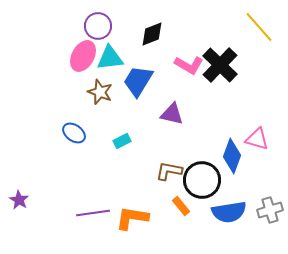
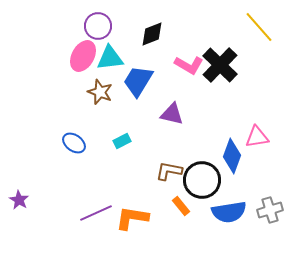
blue ellipse: moved 10 px down
pink triangle: moved 2 px up; rotated 25 degrees counterclockwise
purple line: moved 3 px right; rotated 16 degrees counterclockwise
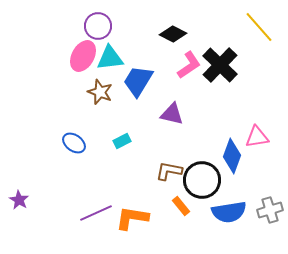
black diamond: moved 21 px right; rotated 48 degrees clockwise
pink L-shape: rotated 64 degrees counterclockwise
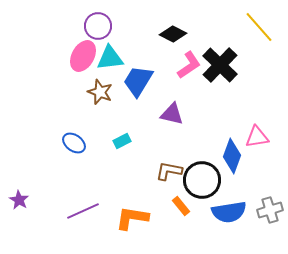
purple line: moved 13 px left, 2 px up
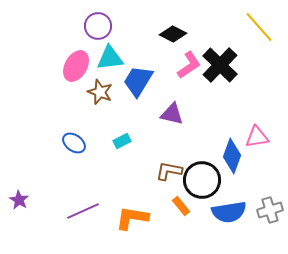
pink ellipse: moved 7 px left, 10 px down
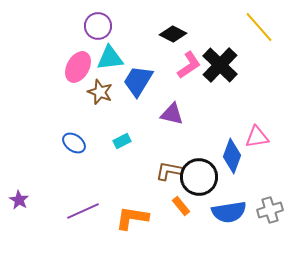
pink ellipse: moved 2 px right, 1 px down
black circle: moved 3 px left, 3 px up
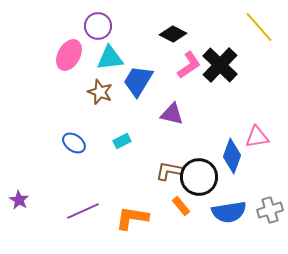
pink ellipse: moved 9 px left, 12 px up
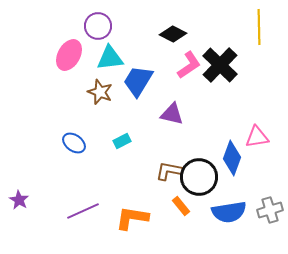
yellow line: rotated 40 degrees clockwise
blue diamond: moved 2 px down
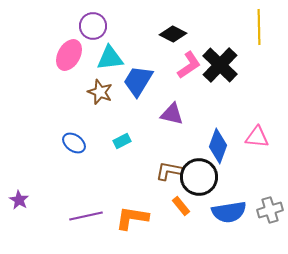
purple circle: moved 5 px left
pink triangle: rotated 15 degrees clockwise
blue diamond: moved 14 px left, 12 px up
purple line: moved 3 px right, 5 px down; rotated 12 degrees clockwise
